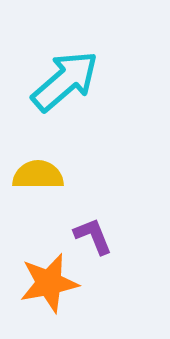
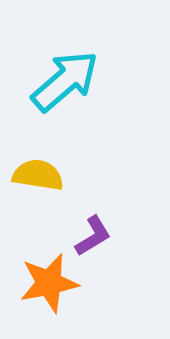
yellow semicircle: rotated 9 degrees clockwise
purple L-shape: rotated 81 degrees clockwise
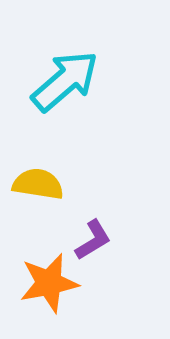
yellow semicircle: moved 9 px down
purple L-shape: moved 4 px down
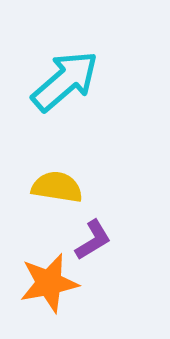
yellow semicircle: moved 19 px right, 3 px down
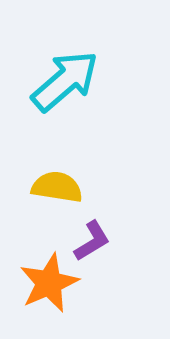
purple L-shape: moved 1 px left, 1 px down
orange star: rotated 12 degrees counterclockwise
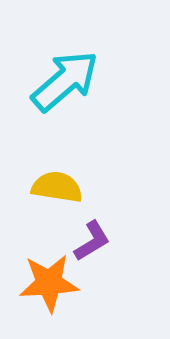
orange star: rotated 20 degrees clockwise
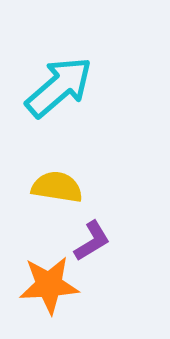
cyan arrow: moved 6 px left, 6 px down
orange star: moved 2 px down
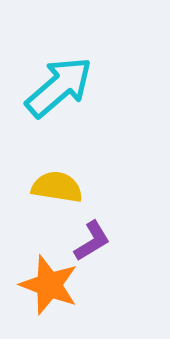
orange star: rotated 24 degrees clockwise
